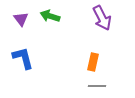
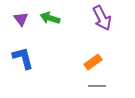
green arrow: moved 2 px down
orange rectangle: rotated 42 degrees clockwise
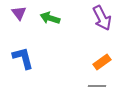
purple triangle: moved 2 px left, 6 px up
orange rectangle: moved 9 px right
